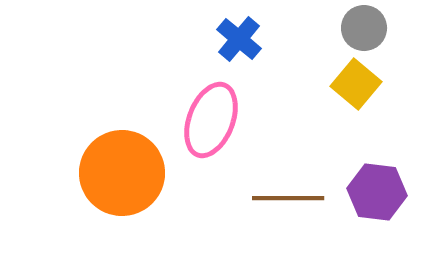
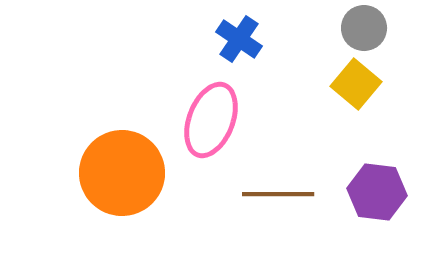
blue cross: rotated 6 degrees counterclockwise
brown line: moved 10 px left, 4 px up
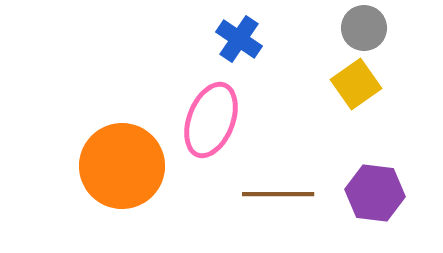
yellow square: rotated 15 degrees clockwise
orange circle: moved 7 px up
purple hexagon: moved 2 px left, 1 px down
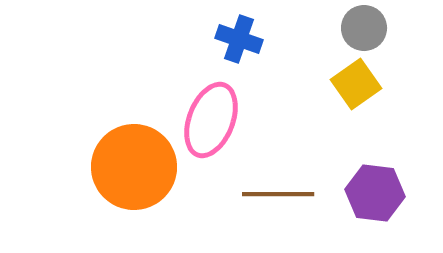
blue cross: rotated 15 degrees counterclockwise
orange circle: moved 12 px right, 1 px down
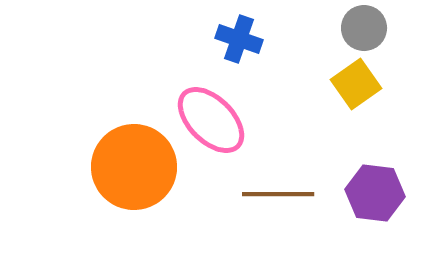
pink ellipse: rotated 66 degrees counterclockwise
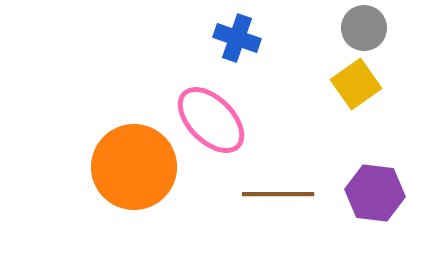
blue cross: moved 2 px left, 1 px up
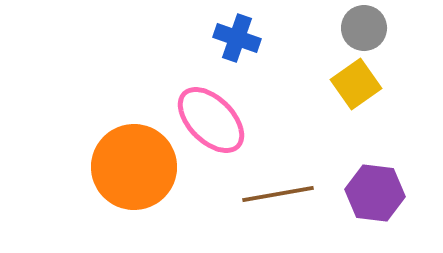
brown line: rotated 10 degrees counterclockwise
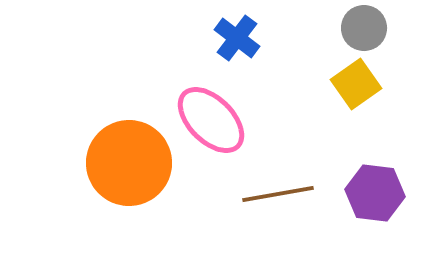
blue cross: rotated 18 degrees clockwise
orange circle: moved 5 px left, 4 px up
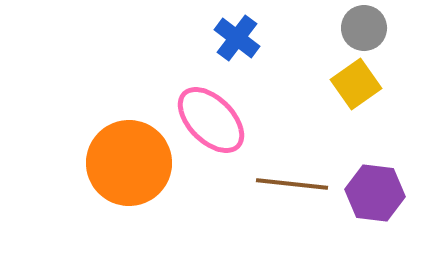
brown line: moved 14 px right, 10 px up; rotated 16 degrees clockwise
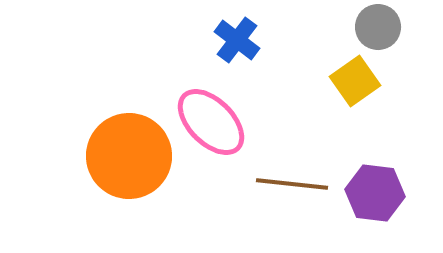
gray circle: moved 14 px right, 1 px up
blue cross: moved 2 px down
yellow square: moved 1 px left, 3 px up
pink ellipse: moved 2 px down
orange circle: moved 7 px up
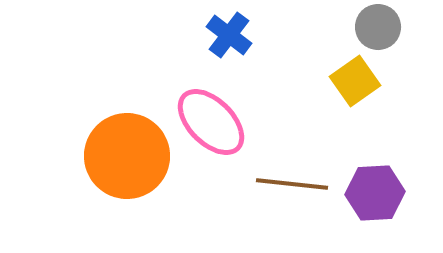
blue cross: moved 8 px left, 5 px up
orange circle: moved 2 px left
purple hexagon: rotated 10 degrees counterclockwise
